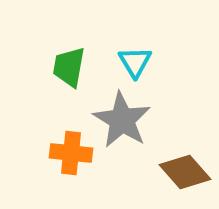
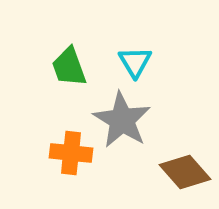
green trapezoid: rotated 30 degrees counterclockwise
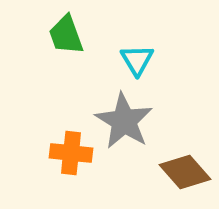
cyan triangle: moved 2 px right, 2 px up
green trapezoid: moved 3 px left, 32 px up
gray star: moved 2 px right, 1 px down
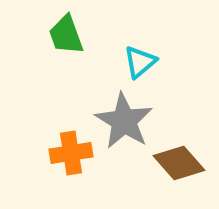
cyan triangle: moved 3 px right, 2 px down; rotated 21 degrees clockwise
orange cross: rotated 15 degrees counterclockwise
brown diamond: moved 6 px left, 9 px up
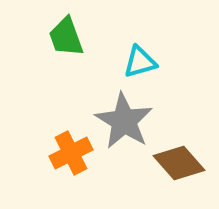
green trapezoid: moved 2 px down
cyan triangle: rotated 24 degrees clockwise
orange cross: rotated 18 degrees counterclockwise
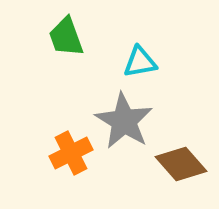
cyan triangle: rotated 6 degrees clockwise
brown diamond: moved 2 px right, 1 px down
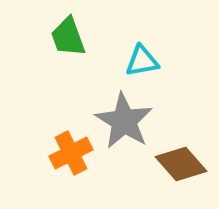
green trapezoid: moved 2 px right
cyan triangle: moved 2 px right, 1 px up
